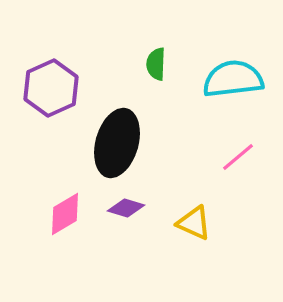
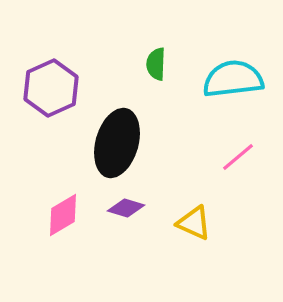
pink diamond: moved 2 px left, 1 px down
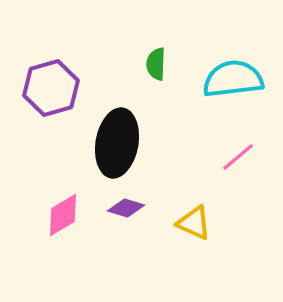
purple hexagon: rotated 8 degrees clockwise
black ellipse: rotated 6 degrees counterclockwise
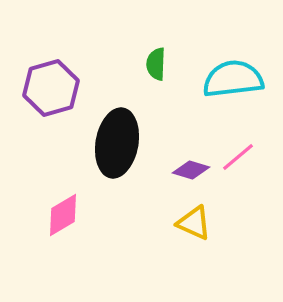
purple diamond: moved 65 px right, 38 px up
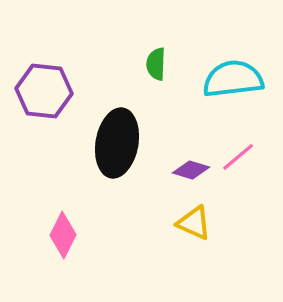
purple hexagon: moved 7 px left, 3 px down; rotated 22 degrees clockwise
pink diamond: moved 20 px down; rotated 33 degrees counterclockwise
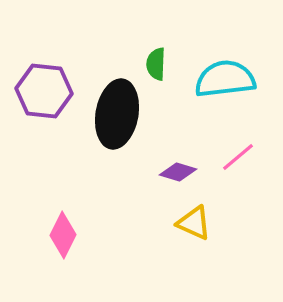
cyan semicircle: moved 8 px left
black ellipse: moved 29 px up
purple diamond: moved 13 px left, 2 px down
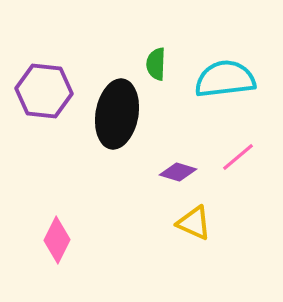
pink diamond: moved 6 px left, 5 px down
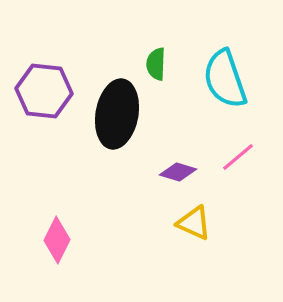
cyan semicircle: rotated 102 degrees counterclockwise
